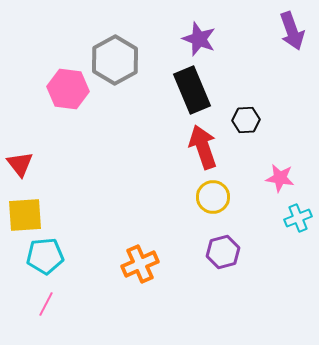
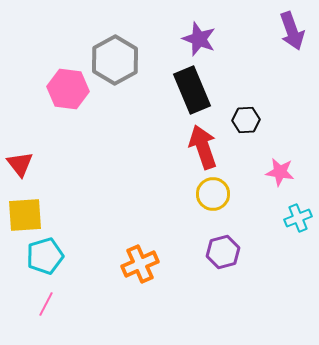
pink star: moved 6 px up
yellow circle: moved 3 px up
cyan pentagon: rotated 12 degrees counterclockwise
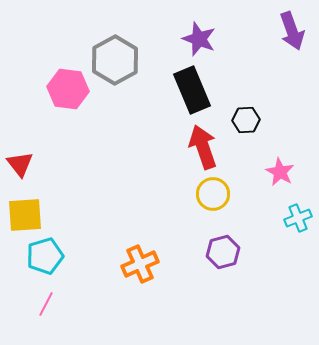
pink star: rotated 20 degrees clockwise
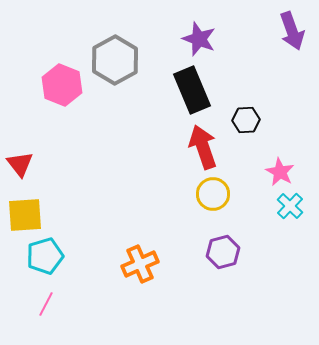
pink hexagon: moved 6 px left, 4 px up; rotated 15 degrees clockwise
cyan cross: moved 8 px left, 12 px up; rotated 24 degrees counterclockwise
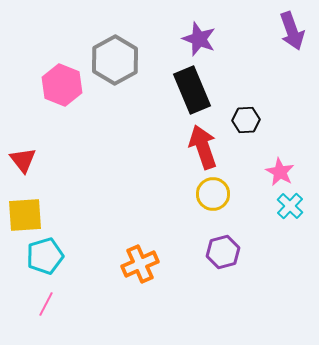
red triangle: moved 3 px right, 4 px up
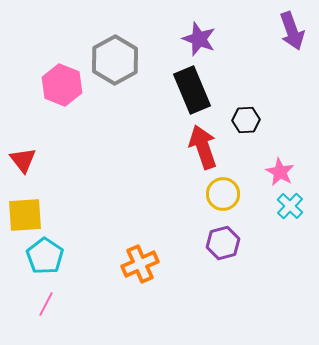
yellow circle: moved 10 px right
purple hexagon: moved 9 px up
cyan pentagon: rotated 21 degrees counterclockwise
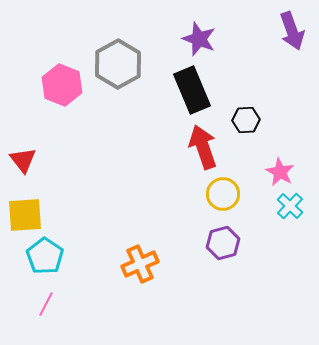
gray hexagon: moved 3 px right, 4 px down
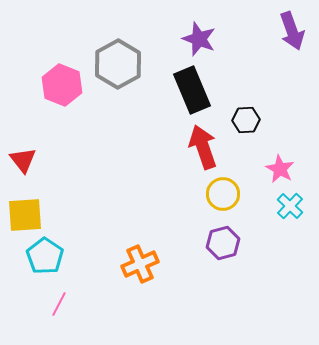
pink star: moved 3 px up
pink line: moved 13 px right
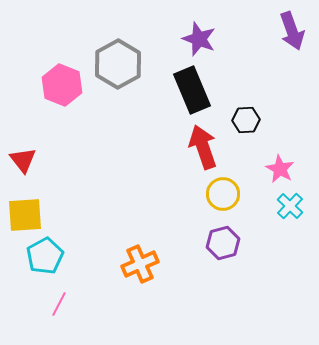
cyan pentagon: rotated 9 degrees clockwise
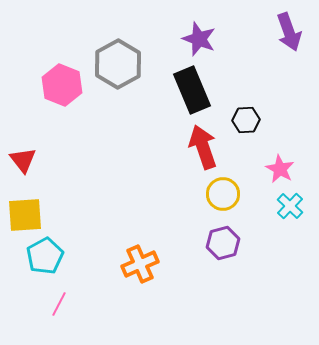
purple arrow: moved 3 px left, 1 px down
